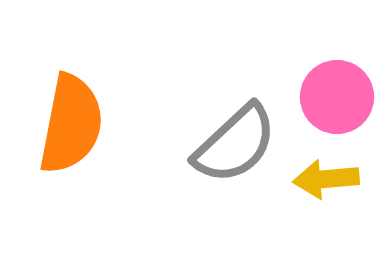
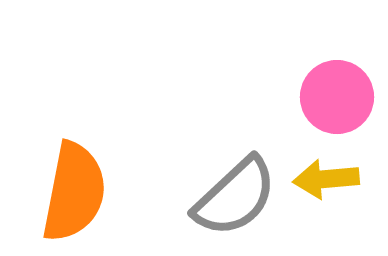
orange semicircle: moved 3 px right, 68 px down
gray semicircle: moved 53 px down
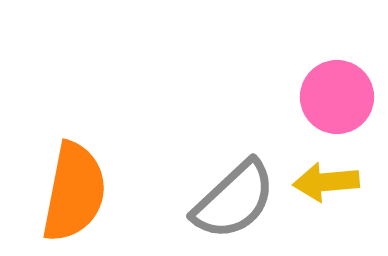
yellow arrow: moved 3 px down
gray semicircle: moved 1 px left, 3 px down
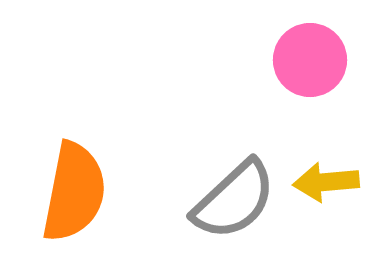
pink circle: moved 27 px left, 37 px up
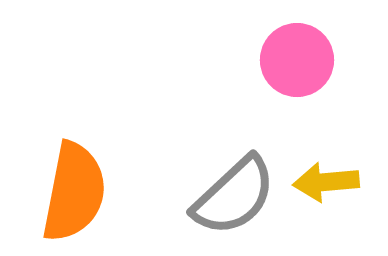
pink circle: moved 13 px left
gray semicircle: moved 4 px up
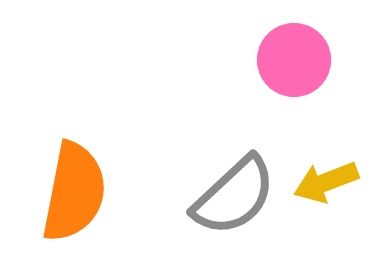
pink circle: moved 3 px left
yellow arrow: rotated 16 degrees counterclockwise
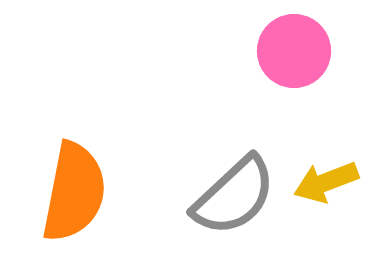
pink circle: moved 9 px up
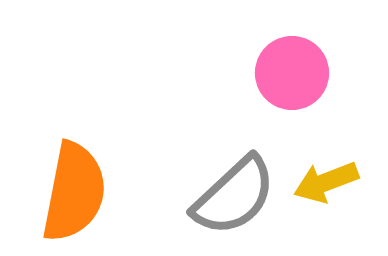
pink circle: moved 2 px left, 22 px down
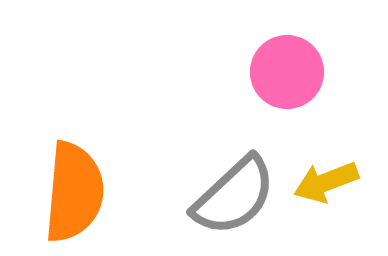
pink circle: moved 5 px left, 1 px up
orange semicircle: rotated 6 degrees counterclockwise
